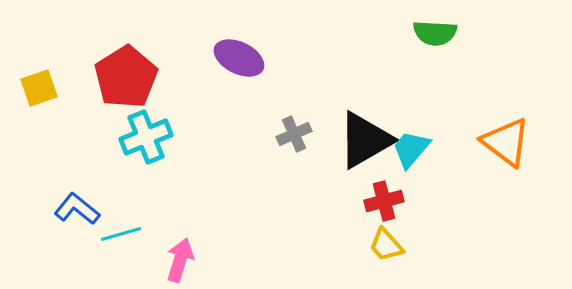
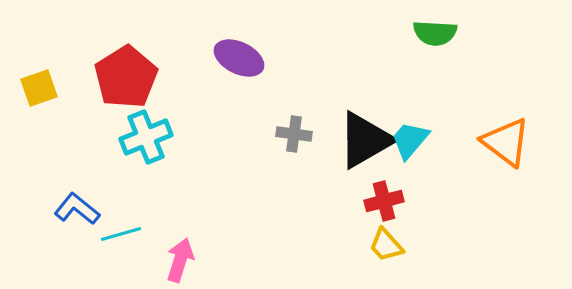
gray cross: rotated 32 degrees clockwise
cyan trapezoid: moved 1 px left, 9 px up
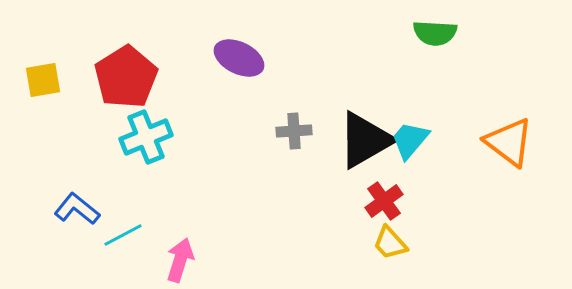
yellow square: moved 4 px right, 8 px up; rotated 9 degrees clockwise
gray cross: moved 3 px up; rotated 12 degrees counterclockwise
orange triangle: moved 3 px right
red cross: rotated 21 degrees counterclockwise
cyan line: moved 2 px right, 1 px down; rotated 12 degrees counterclockwise
yellow trapezoid: moved 4 px right, 2 px up
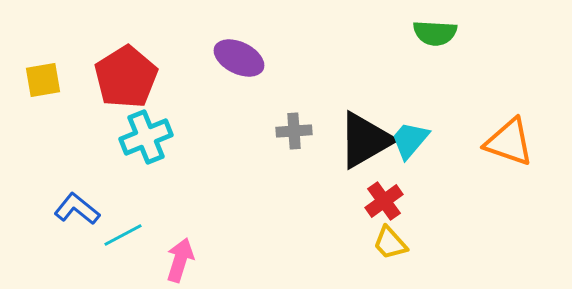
orange triangle: rotated 18 degrees counterclockwise
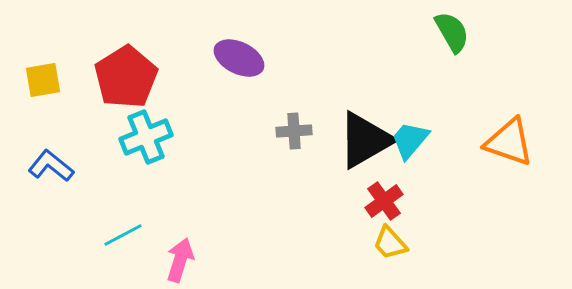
green semicircle: moved 17 px right, 1 px up; rotated 123 degrees counterclockwise
blue L-shape: moved 26 px left, 43 px up
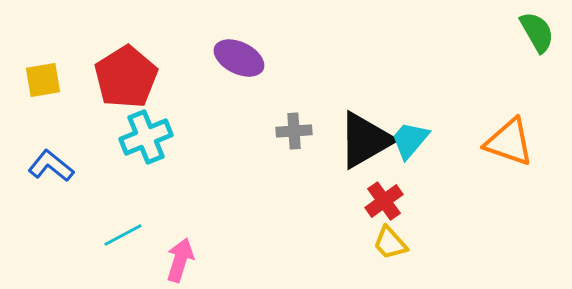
green semicircle: moved 85 px right
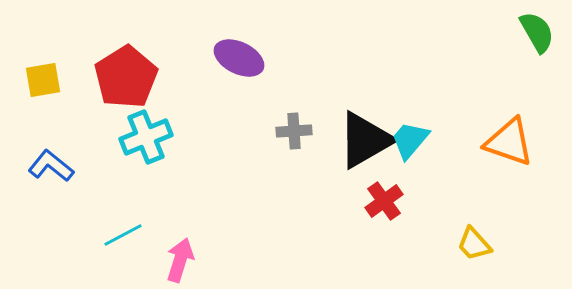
yellow trapezoid: moved 84 px right, 1 px down
